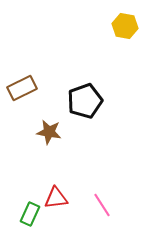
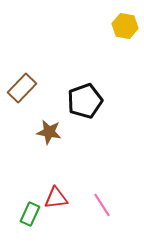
brown rectangle: rotated 20 degrees counterclockwise
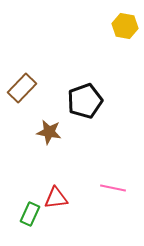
pink line: moved 11 px right, 17 px up; rotated 45 degrees counterclockwise
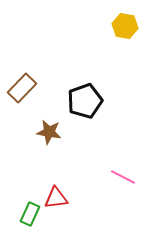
pink line: moved 10 px right, 11 px up; rotated 15 degrees clockwise
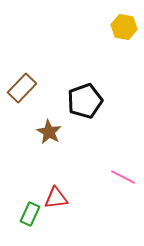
yellow hexagon: moved 1 px left, 1 px down
brown star: rotated 20 degrees clockwise
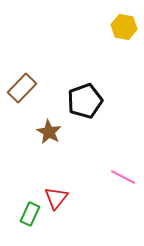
red triangle: rotated 45 degrees counterclockwise
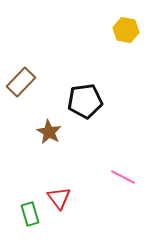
yellow hexagon: moved 2 px right, 3 px down
brown rectangle: moved 1 px left, 6 px up
black pentagon: rotated 12 degrees clockwise
red triangle: moved 3 px right; rotated 15 degrees counterclockwise
green rectangle: rotated 40 degrees counterclockwise
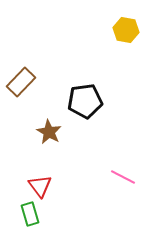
red triangle: moved 19 px left, 12 px up
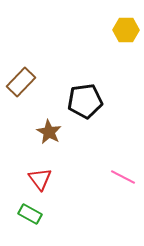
yellow hexagon: rotated 10 degrees counterclockwise
red triangle: moved 7 px up
green rectangle: rotated 45 degrees counterclockwise
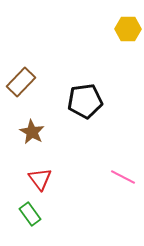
yellow hexagon: moved 2 px right, 1 px up
brown star: moved 17 px left
green rectangle: rotated 25 degrees clockwise
